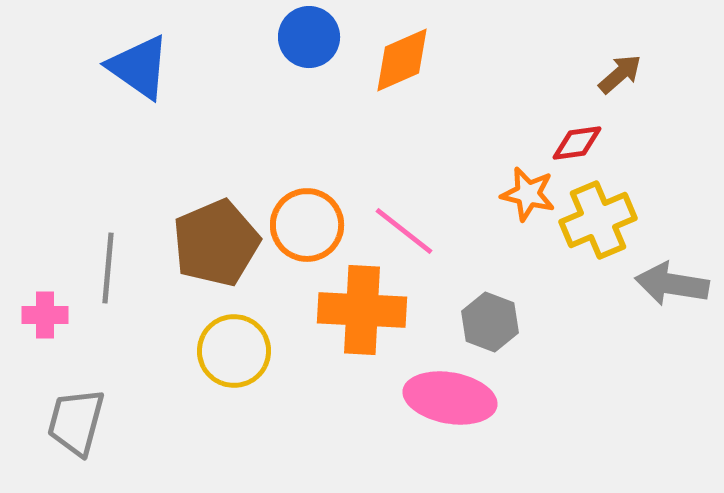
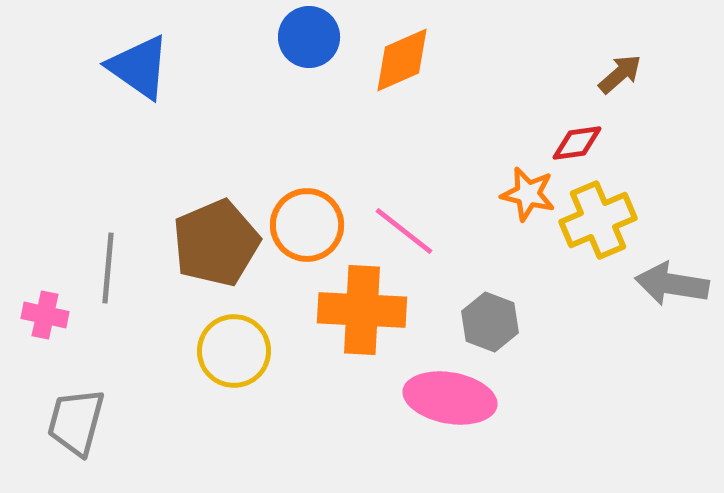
pink cross: rotated 12 degrees clockwise
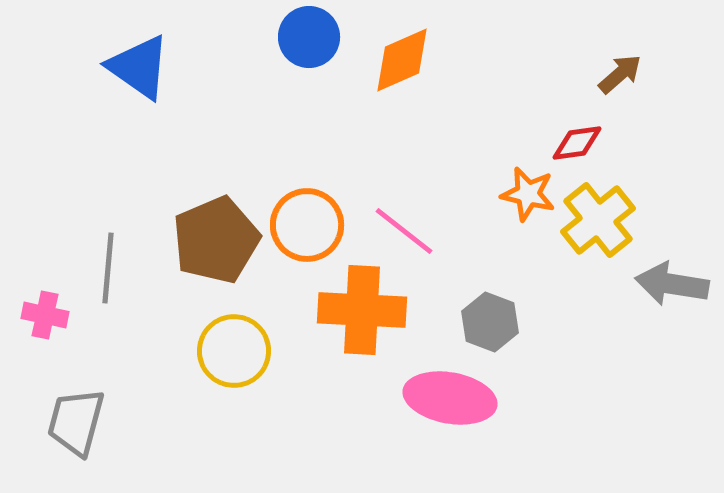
yellow cross: rotated 16 degrees counterclockwise
brown pentagon: moved 3 px up
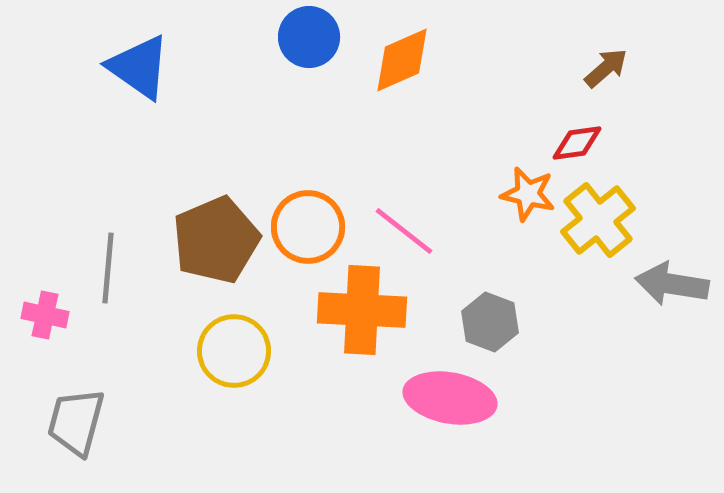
brown arrow: moved 14 px left, 6 px up
orange circle: moved 1 px right, 2 px down
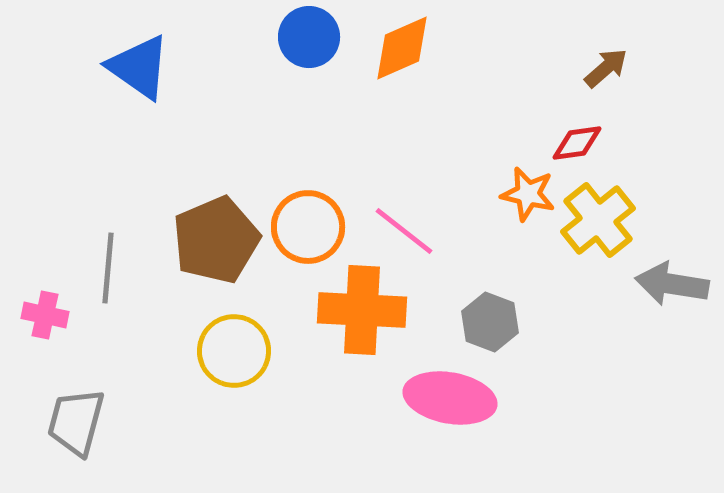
orange diamond: moved 12 px up
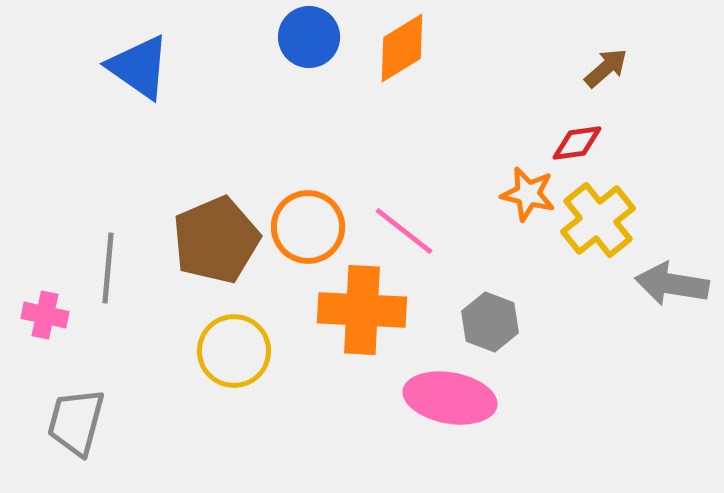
orange diamond: rotated 8 degrees counterclockwise
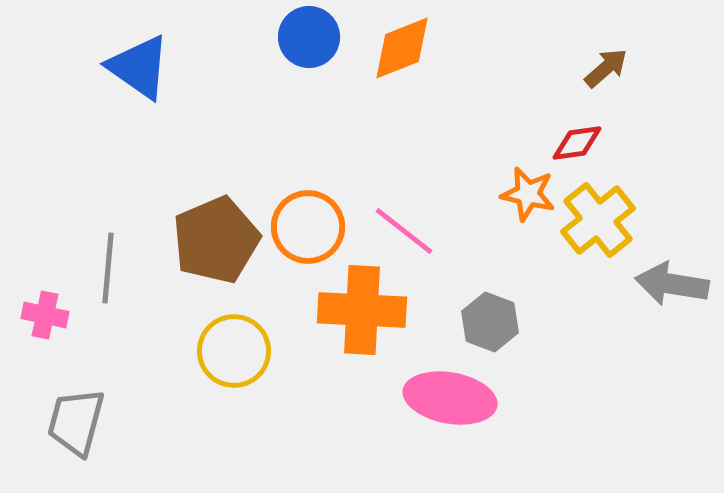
orange diamond: rotated 10 degrees clockwise
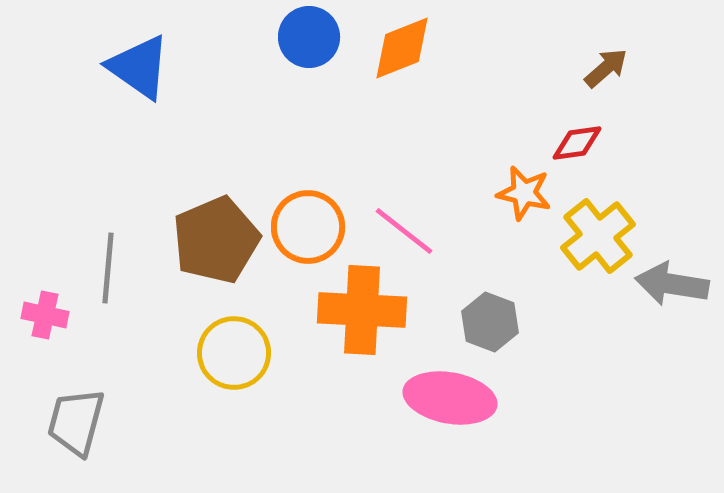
orange star: moved 4 px left, 1 px up
yellow cross: moved 16 px down
yellow circle: moved 2 px down
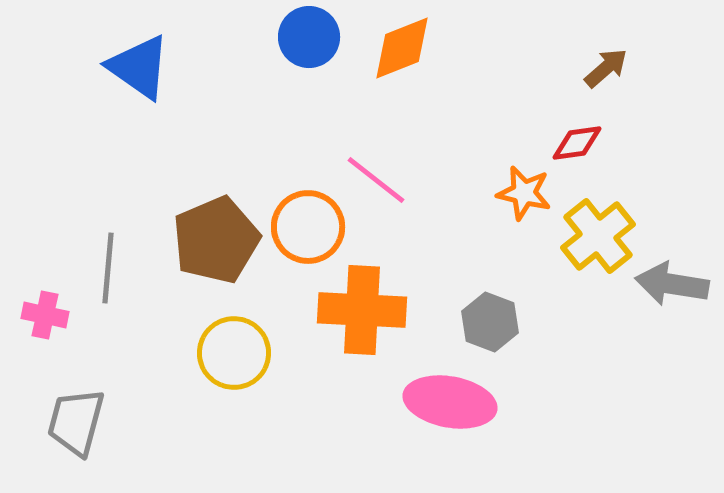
pink line: moved 28 px left, 51 px up
pink ellipse: moved 4 px down
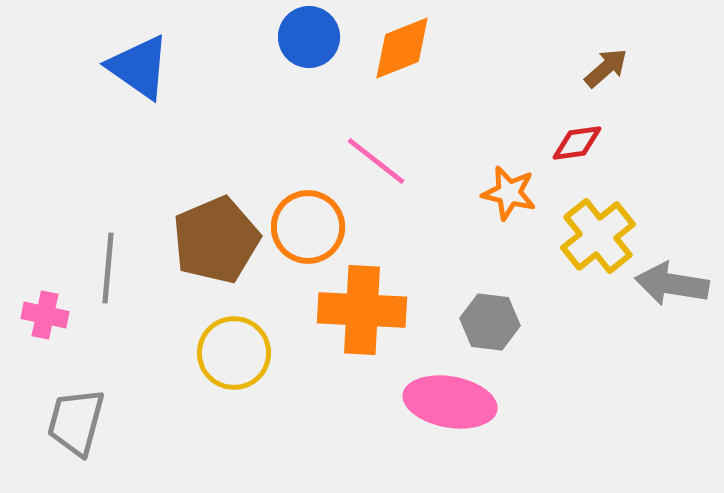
pink line: moved 19 px up
orange star: moved 15 px left
gray hexagon: rotated 14 degrees counterclockwise
